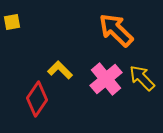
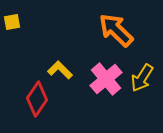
yellow arrow: rotated 104 degrees counterclockwise
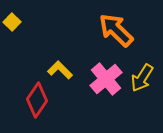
yellow square: rotated 36 degrees counterclockwise
red diamond: moved 1 px down
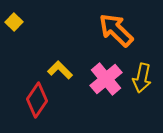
yellow square: moved 2 px right
yellow arrow: rotated 20 degrees counterclockwise
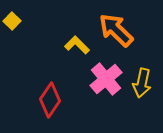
yellow square: moved 2 px left, 1 px up
yellow L-shape: moved 17 px right, 25 px up
yellow arrow: moved 5 px down
red diamond: moved 13 px right
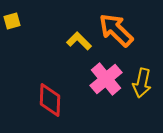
yellow square: rotated 30 degrees clockwise
yellow L-shape: moved 2 px right, 4 px up
red diamond: rotated 32 degrees counterclockwise
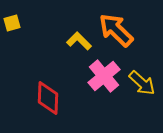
yellow square: moved 2 px down
pink cross: moved 2 px left, 3 px up
yellow arrow: rotated 60 degrees counterclockwise
red diamond: moved 2 px left, 2 px up
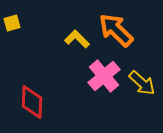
yellow L-shape: moved 2 px left, 2 px up
red diamond: moved 16 px left, 4 px down
